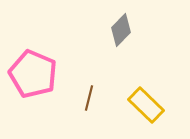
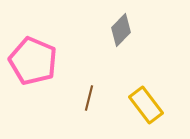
pink pentagon: moved 13 px up
yellow rectangle: rotated 9 degrees clockwise
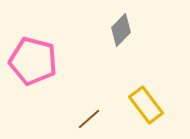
pink pentagon: rotated 9 degrees counterclockwise
brown line: moved 21 px down; rotated 35 degrees clockwise
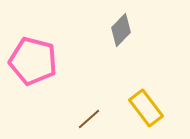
yellow rectangle: moved 3 px down
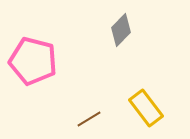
brown line: rotated 10 degrees clockwise
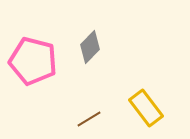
gray diamond: moved 31 px left, 17 px down
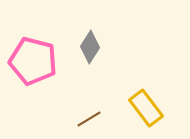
gray diamond: rotated 12 degrees counterclockwise
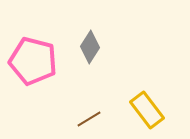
yellow rectangle: moved 1 px right, 2 px down
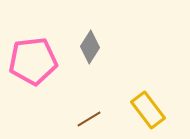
pink pentagon: rotated 21 degrees counterclockwise
yellow rectangle: moved 1 px right
